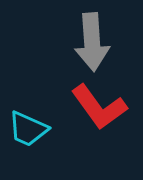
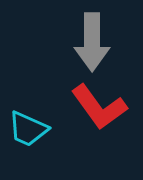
gray arrow: rotated 4 degrees clockwise
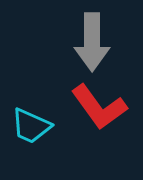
cyan trapezoid: moved 3 px right, 3 px up
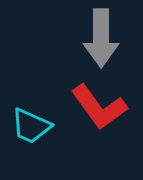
gray arrow: moved 9 px right, 4 px up
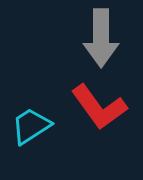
cyan trapezoid: rotated 123 degrees clockwise
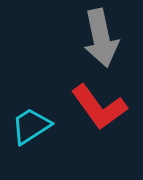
gray arrow: rotated 12 degrees counterclockwise
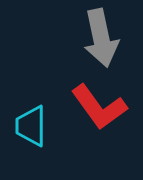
cyan trapezoid: rotated 57 degrees counterclockwise
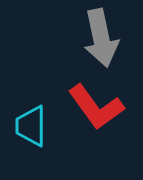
red L-shape: moved 3 px left
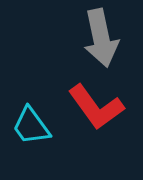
cyan trapezoid: rotated 36 degrees counterclockwise
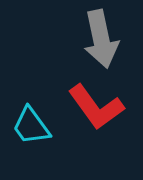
gray arrow: moved 1 px down
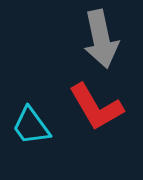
red L-shape: rotated 6 degrees clockwise
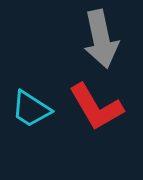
cyan trapezoid: moved 17 px up; rotated 21 degrees counterclockwise
